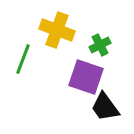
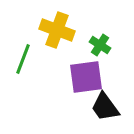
green cross: rotated 30 degrees counterclockwise
purple square: rotated 27 degrees counterclockwise
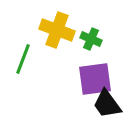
green cross: moved 9 px left, 6 px up; rotated 10 degrees counterclockwise
purple square: moved 9 px right, 2 px down
black trapezoid: moved 2 px right, 3 px up
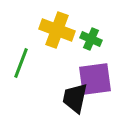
green line: moved 2 px left, 4 px down
black trapezoid: moved 32 px left, 6 px up; rotated 48 degrees clockwise
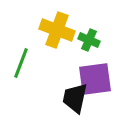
green cross: moved 2 px left, 1 px down
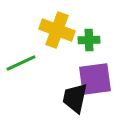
green cross: rotated 25 degrees counterclockwise
green line: rotated 44 degrees clockwise
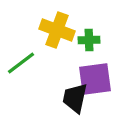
green line: rotated 12 degrees counterclockwise
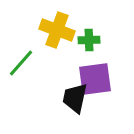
green line: rotated 12 degrees counterclockwise
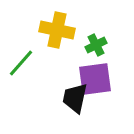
yellow cross: rotated 8 degrees counterclockwise
green cross: moved 7 px right, 5 px down; rotated 25 degrees counterclockwise
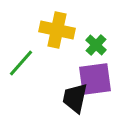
green cross: rotated 20 degrees counterclockwise
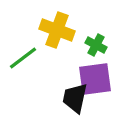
yellow cross: rotated 8 degrees clockwise
green cross: rotated 15 degrees counterclockwise
green line: moved 2 px right, 5 px up; rotated 12 degrees clockwise
